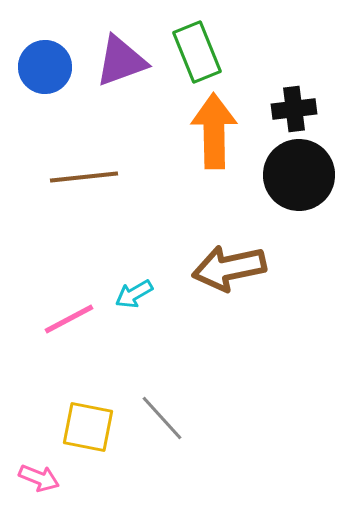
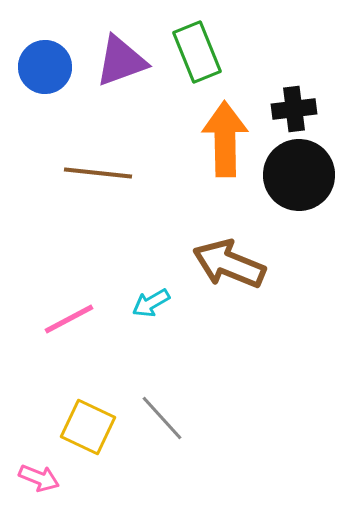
orange arrow: moved 11 px right, 8 px down
brown line: moved 14 px right, 4 px up; rotated 12 degrees clockwise
brown arrow: moved 4 px up; rotated 34 degrees clockwise
cyan arrow: moved 17 px right, 9 px down
yellow square: rotated 14 degrees clockwise
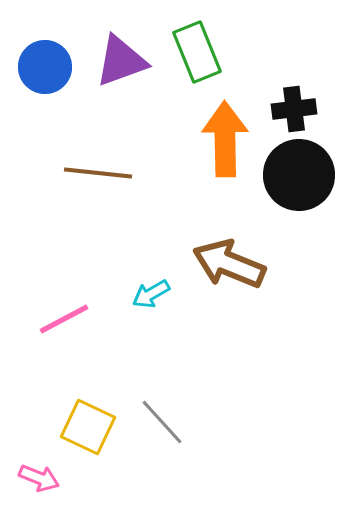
cyan arrow: moved 9 px up
pink line: moved 5 px left
gray line: moved 4 px down
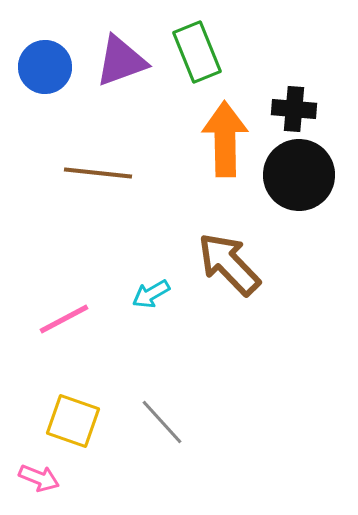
black cross: rotated 12 degrees clockwise
brown arrow: rotated 24 degrees clockwise
yellow square: moved 15 px left, 6 px up; rotated 6 degrees counterclockwise
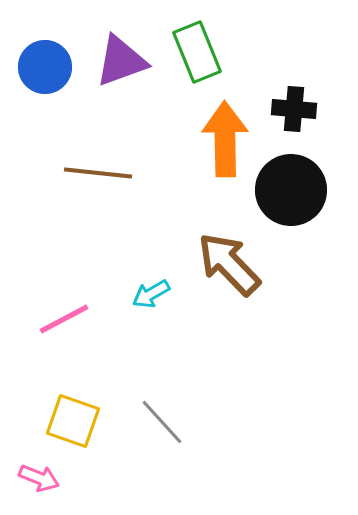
black circle: moved 8 px left, 15 px down
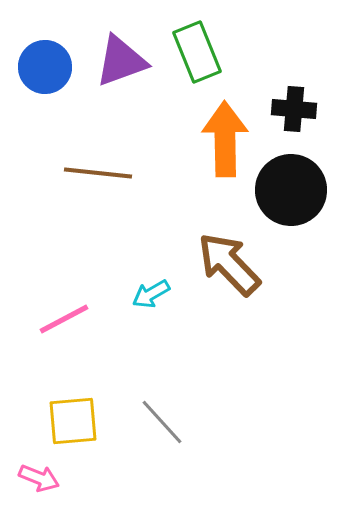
yellow square: rotated 24 degrees counterclockwise
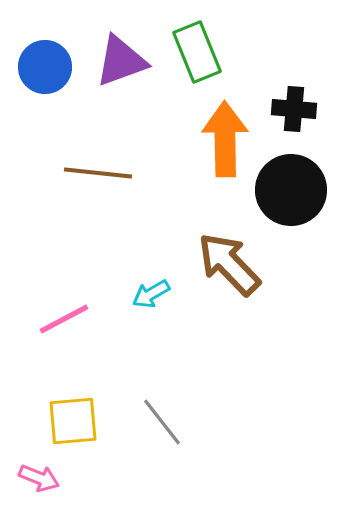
gray line: rotated 4 degrees clockwise
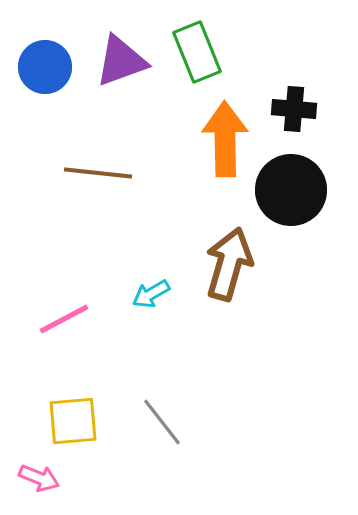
brown arrow: rotated 60 degrees clockwise
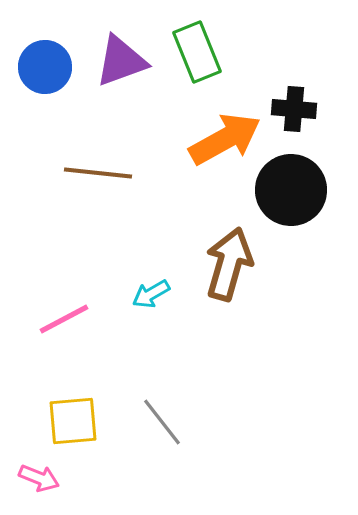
orange arrow: rotated 62 degrees clockwise
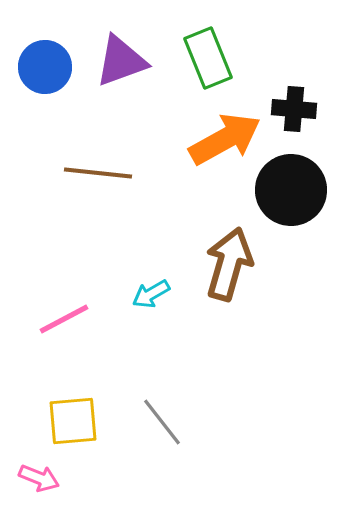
green rectangle: moved 11 px right, 6 px down
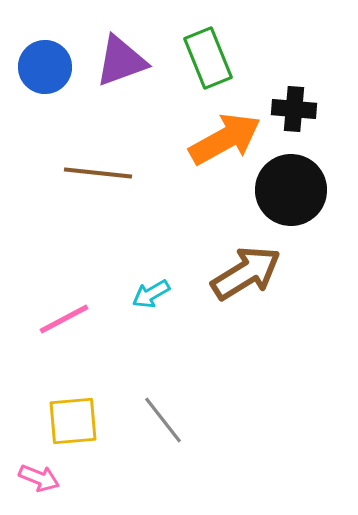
brown arrow: moved 17 px right, 9 px down; rotated 42 degrees clockwise
gray line: moved 1 px right, 2 px up
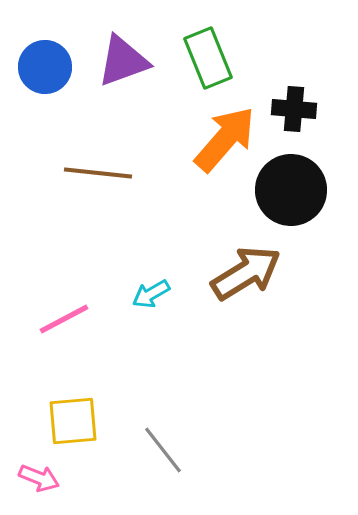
purple triangle: moved 2 px right
orange arrow: rotated 20 degrees counterclockwise
gray line: moved 30 px down
